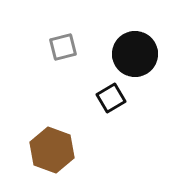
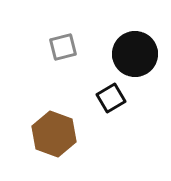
brown hexagon: moved 2 px right, 16 px up
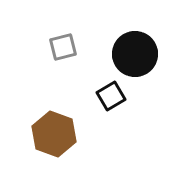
black square: moved 2 px up
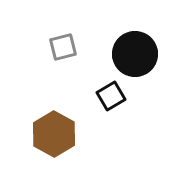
brown hexagon: rotated 9 degrees clockwise
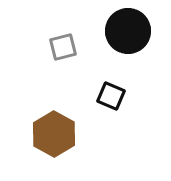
black circle: moved 7 px left, 23 px up
black square: rotated 36 degrees counterclockwise
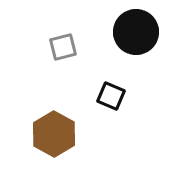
black circle: moved 8 px right, 1 px down
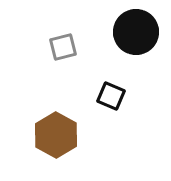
brown hexagon: moved 2 px right, 1 px down
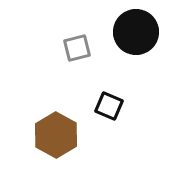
gray square: moved 14 px right, 1 px down
black square: moved 2 px left, 10 px down
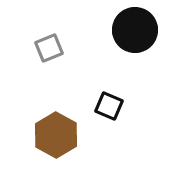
black circle: moved 1 px left, 2 px up
gray square: moved 28 px left; rotated 8 degrees counterclockwise
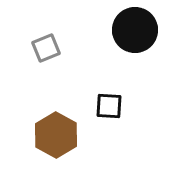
gray square: moved 3 px left
black square: rotated 20 degrees counterclockwise
